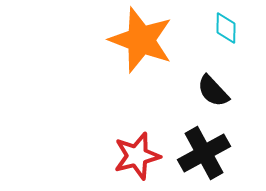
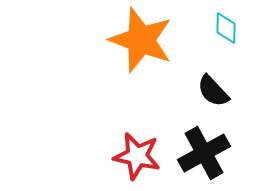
red star: rotated 27 degrees clockwise
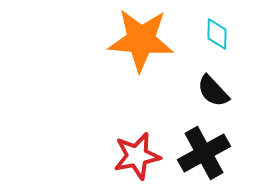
cyan diamond: moved 9 px left, 6 px down
orange star: rotated 16 degrees counterclockwise
red star: rotated 24 degrees counterclockwise
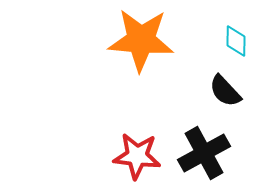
cyan diamond: moved 19 px right, 7 px down
black semicircle: moved 12 px right
red star: rotated 18 degrees clockwise
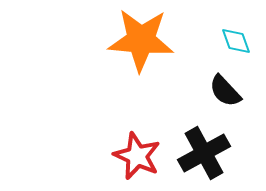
cyan diamond: rotated 20 degrees counterclockwise
red star: rotated 18 degrees clockwise
